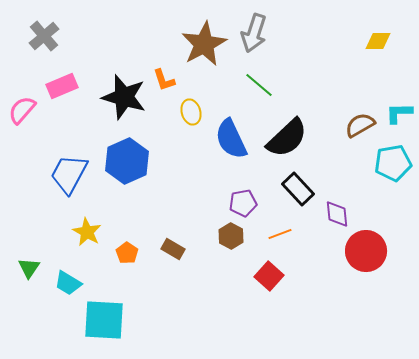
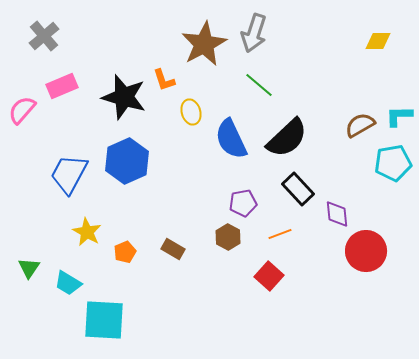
cyan L-shape: moved 3 px down
brown hexagon: moved 3 px left, 1 px down
orange pentagon: moved 2 px left, 1 px up; rotated 15 degrees clockwise
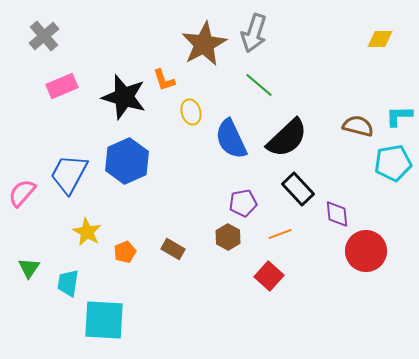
yellow diamond: moved 2 px right, 2 px up
pink semicircle: moved 83 px down
brown semicircle: moved 2 px left, 1 px down; rotated 44 degrees clockwise
cyan trapezoid: rotated 68 degrees clockwise
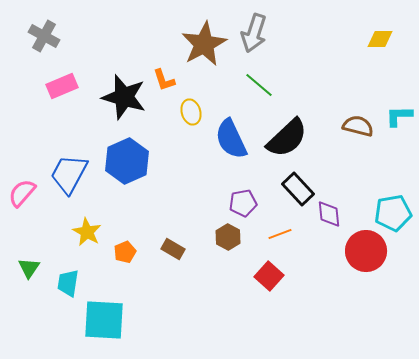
gray cross: rotated 20 degrees counterclockwise
cyan pentagon: moved 50 px down
purple diamond: moved 8 px left
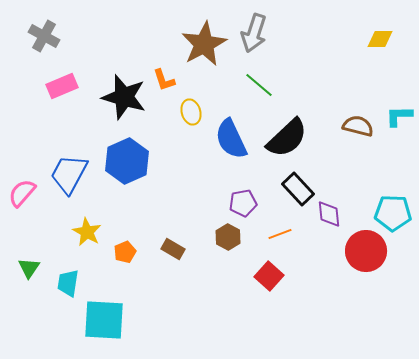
cyan pentagon: rotated 12 degrees clockwise
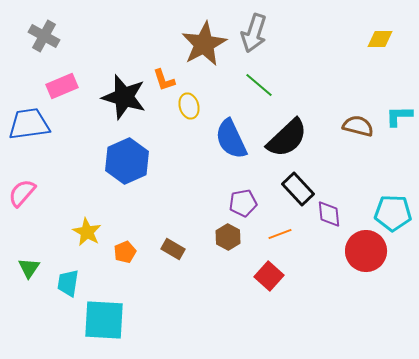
yellow ellipse: moved 2 px left, 6 px up
blue trapezoid: moved 40 px left, 50 px up; rotated 54 degrees clockwise
